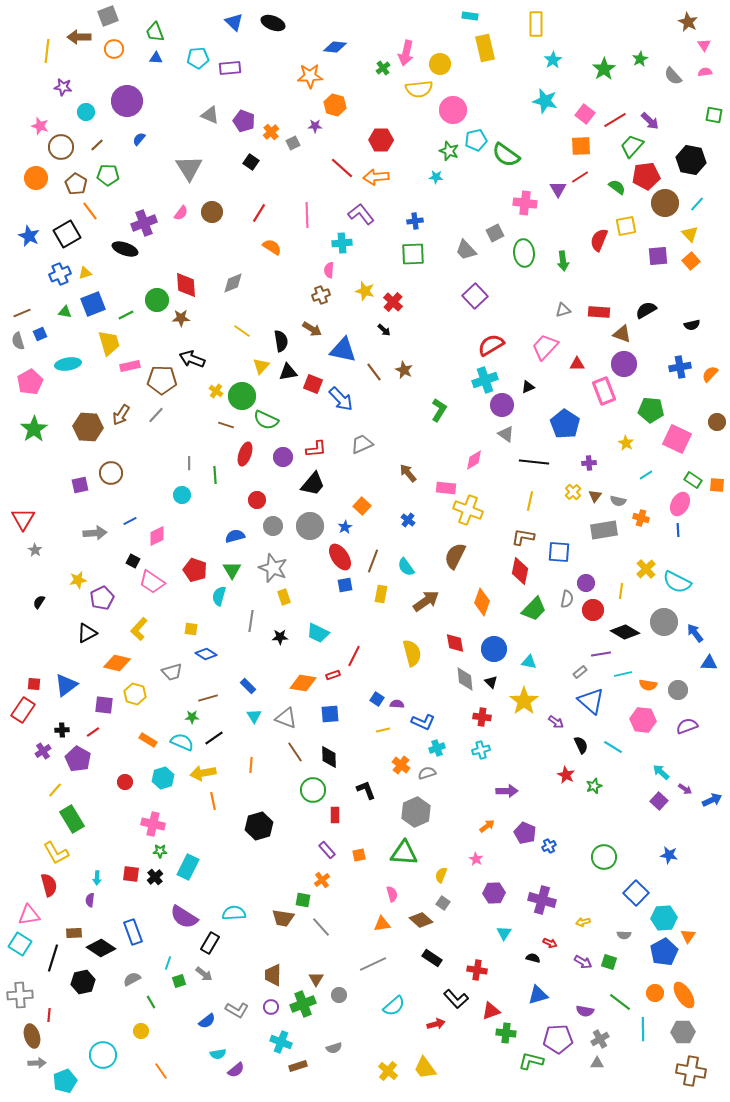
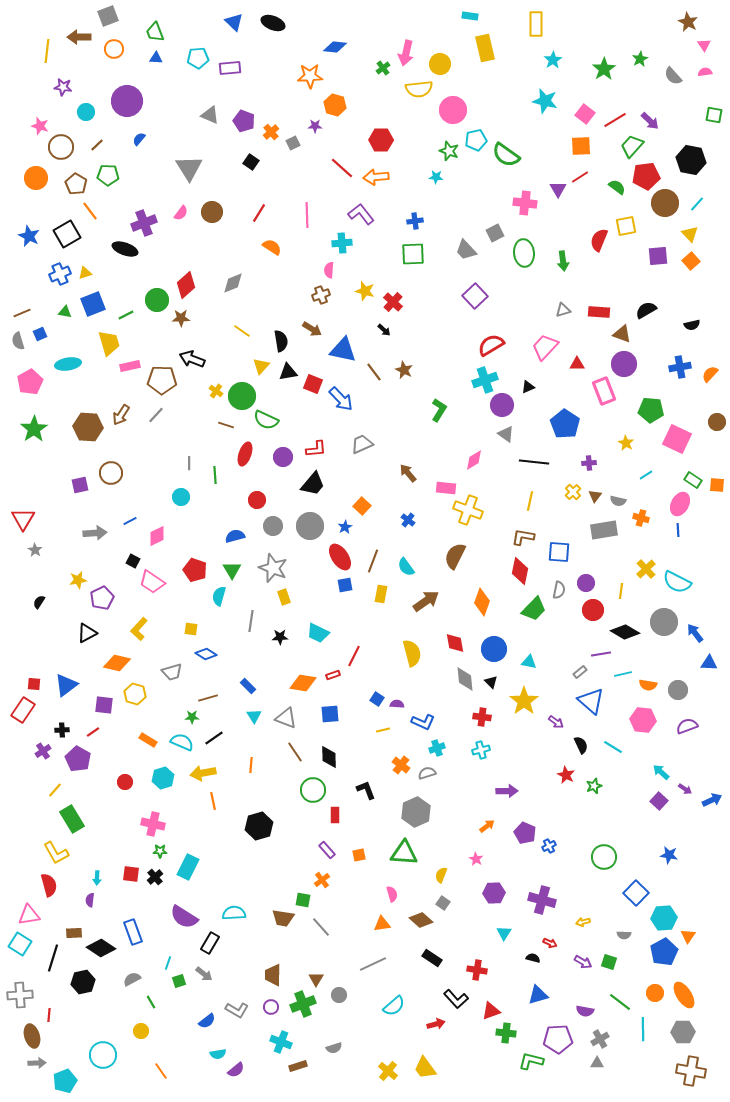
red diamond at (186, 285): rotated 52 degrees clockwise
cyan circle at (182, 495): moved 1 px left, 2 px down
gray semicircle at (567, 599): moved 8 px left, 9 px up
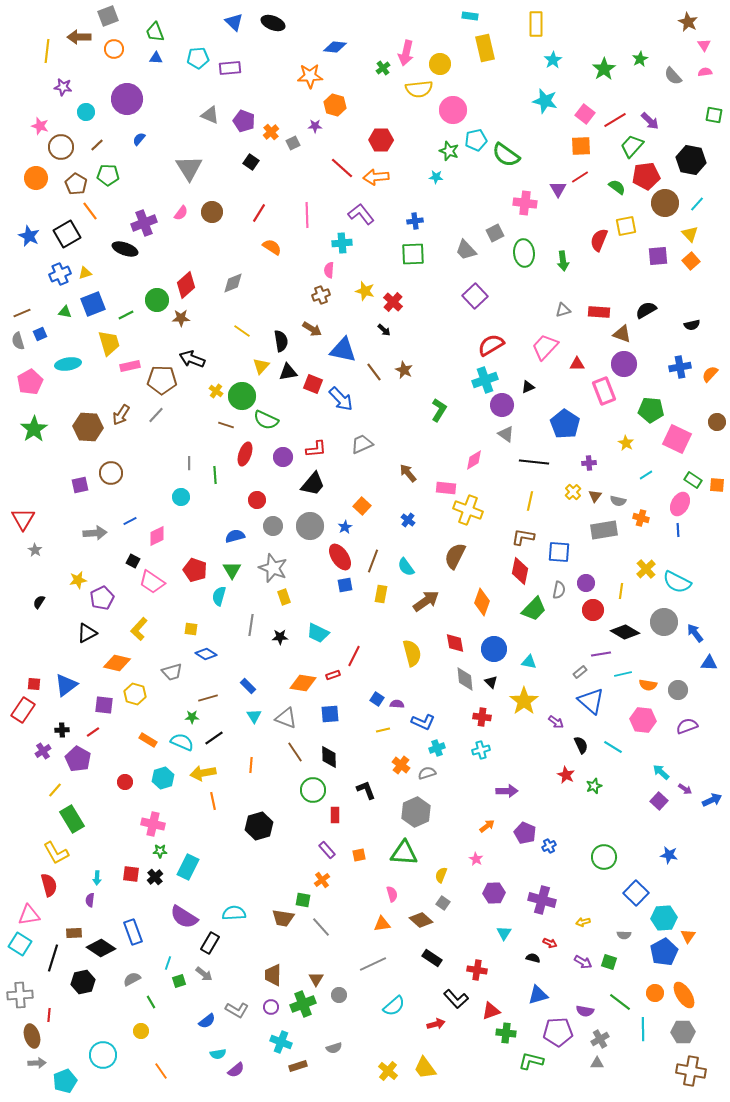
purple circle at (127, 101): moved 2 px up
gray line at (251, 621): moved 4 px down
purple pentagon at (558, 1039): moved 7 px up
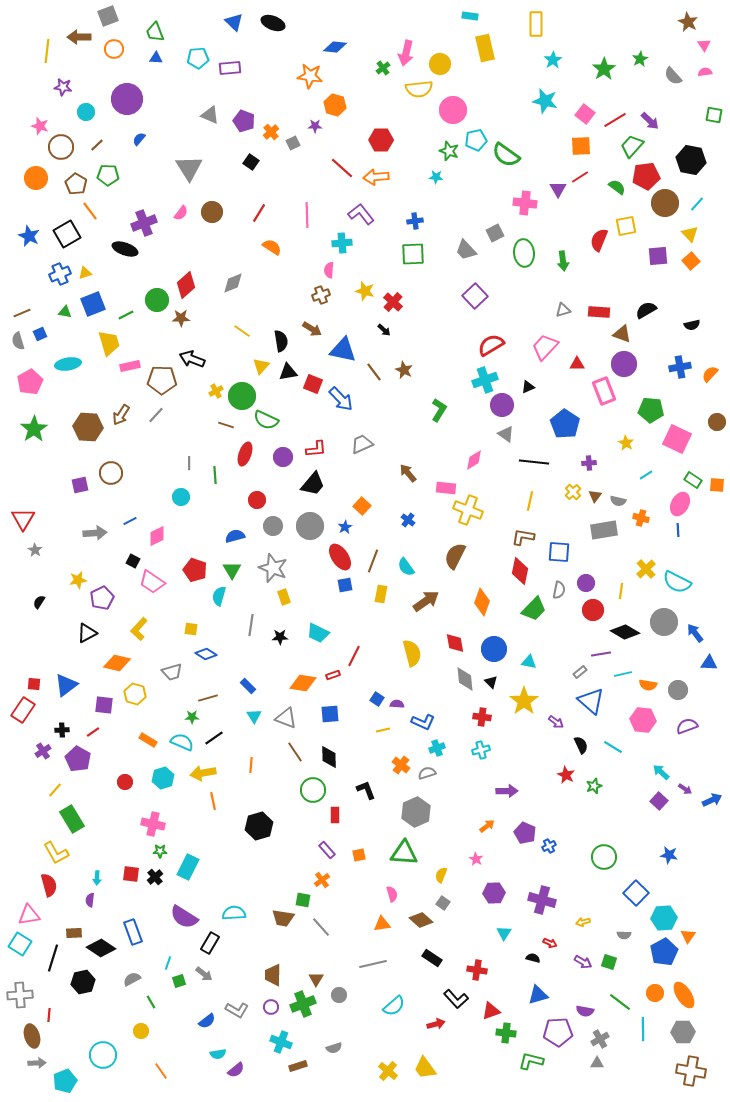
orange star at (310, 76): rotated 10 degrees clockwise
yellow cross at (216, 391): rotated 24 degrees clockwise
gray line at (373, 964): rotated 12 degrees clockwise
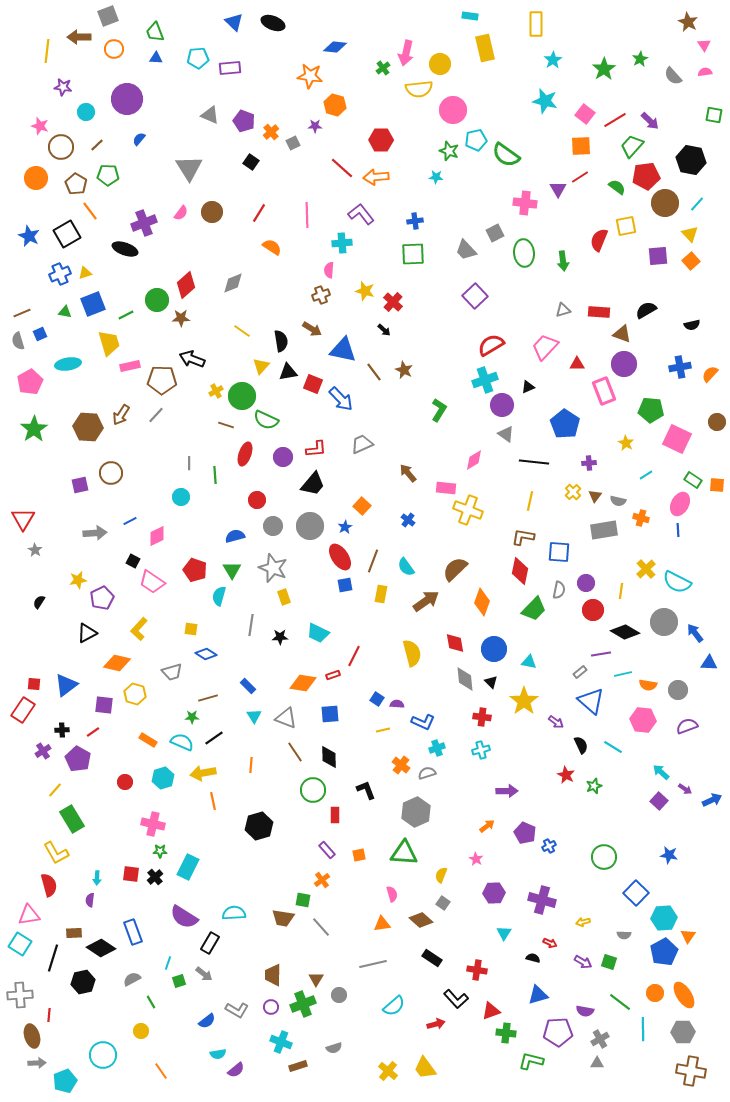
brown semicircle at (455, 556): moved 13 px down; rotated 20 degrees clockwise
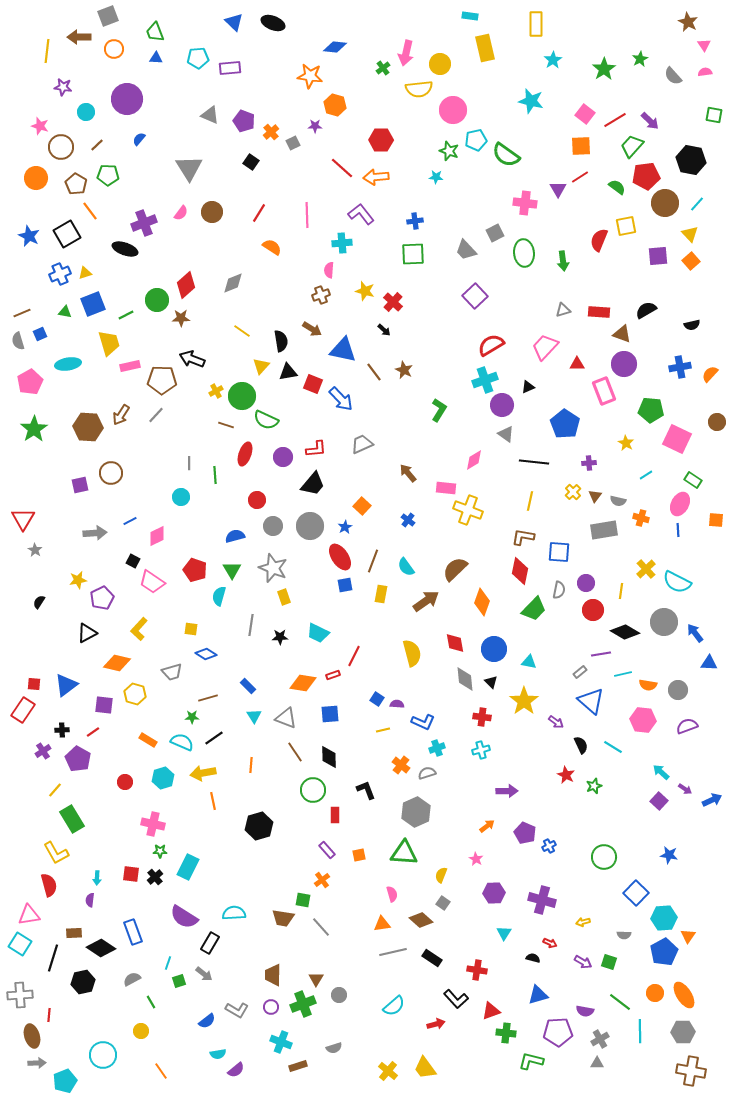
cyan star at (545, 101): moved 14 px left
orange square at (717, 485): moved 1 px left, 35 px down
gray line at (373, 964): moved 20 px right, 12 px up
cyan line at (643, 1029): moved 3 px left, 2 px down
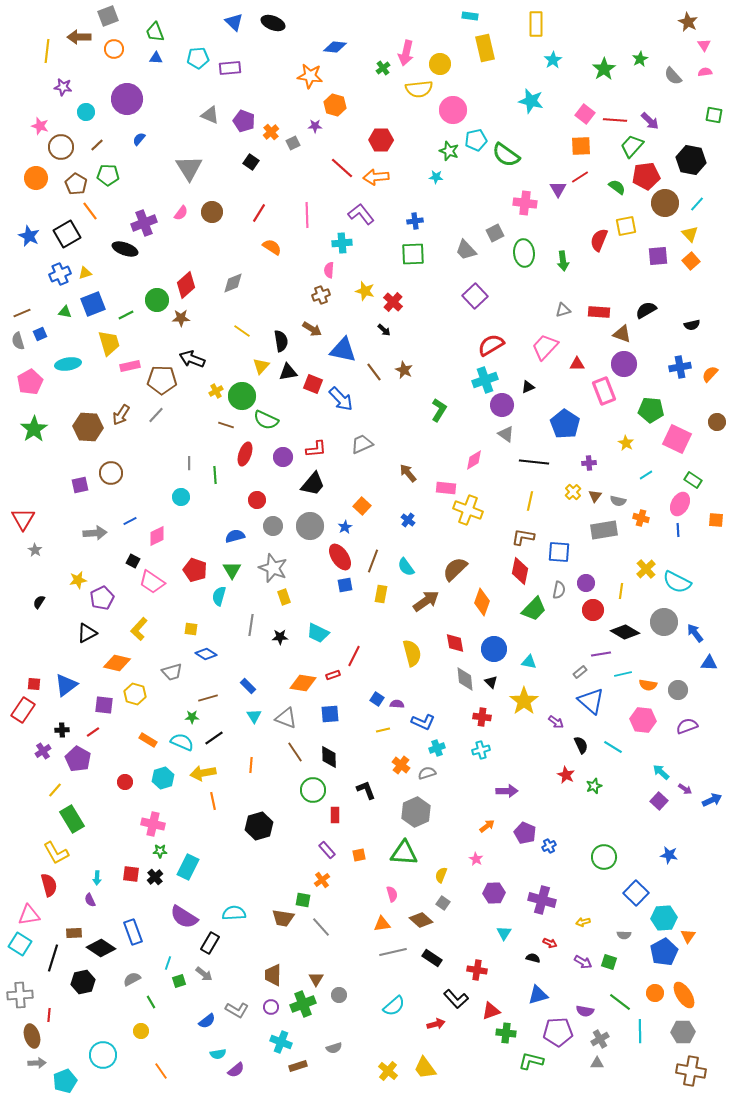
red line at (615, 120): rotated 35 degrees clockwise
purple semicircle at (90, 900): rotated 32 degrees counterclockwise
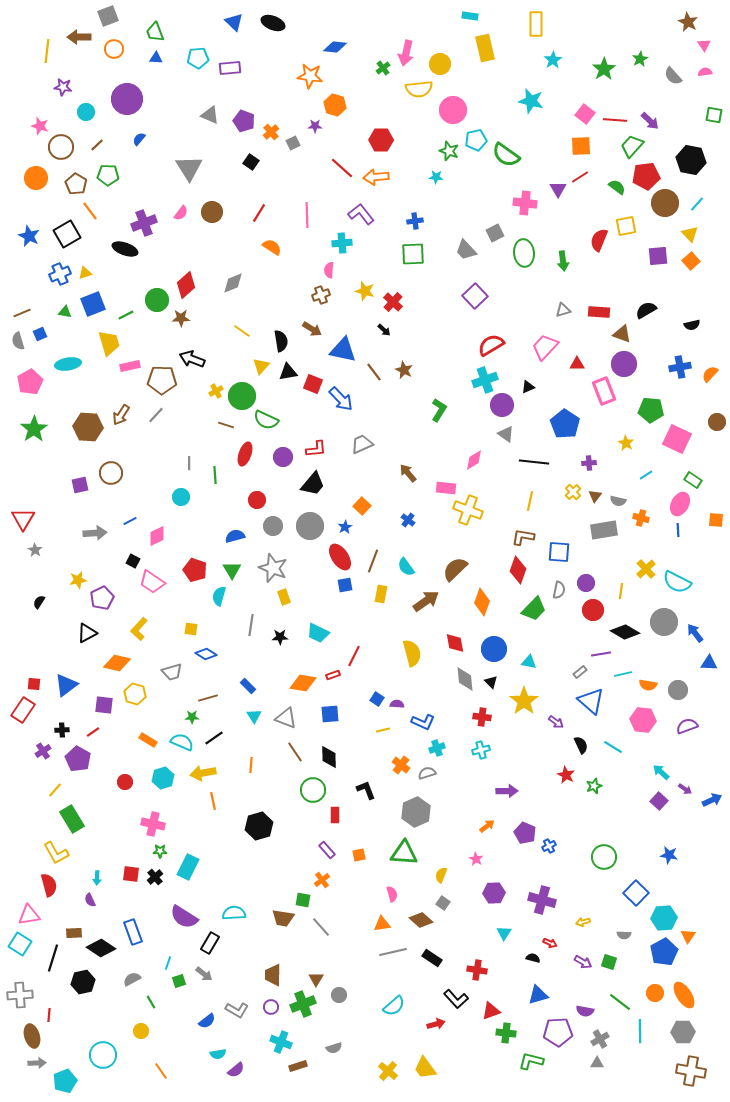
red diamond at (520, 571): moved 2 px left, 1 px up; rotated 8 degrees clockwise
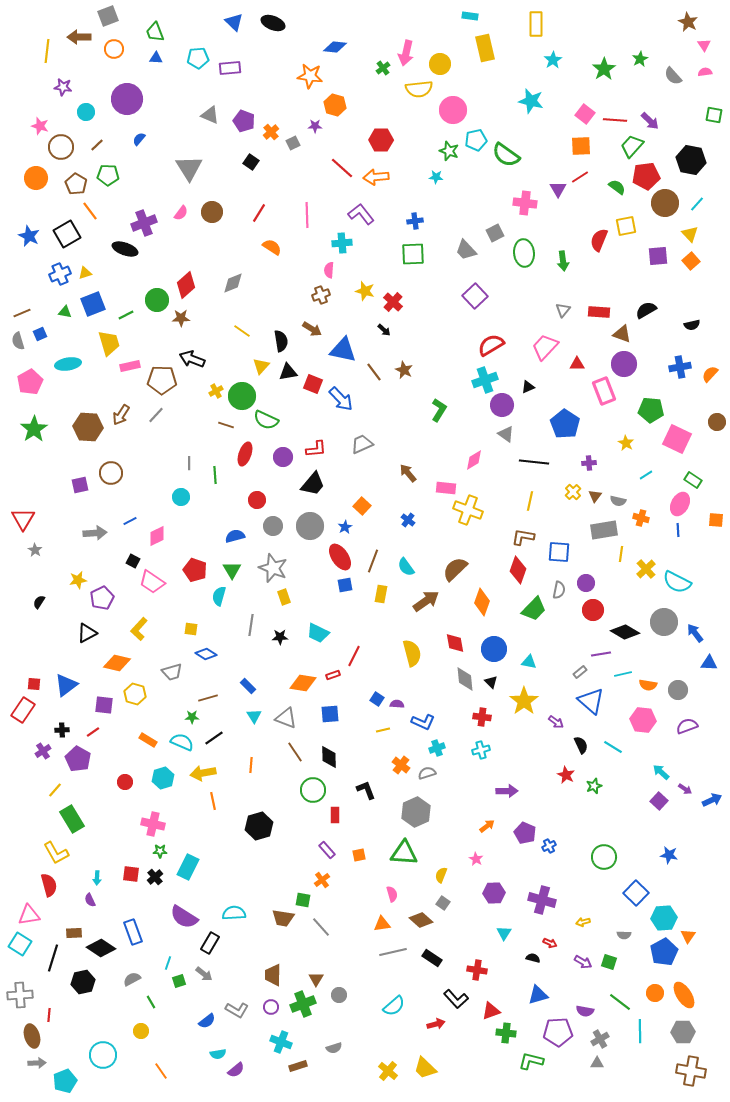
gray triangle at (563, 310): rotated 35 degrees counterclockwise
yellow line at (621, 591): moved 37 px up
yellow trapezoid at (425, 1068): rotated 10 degrees counterclockwise
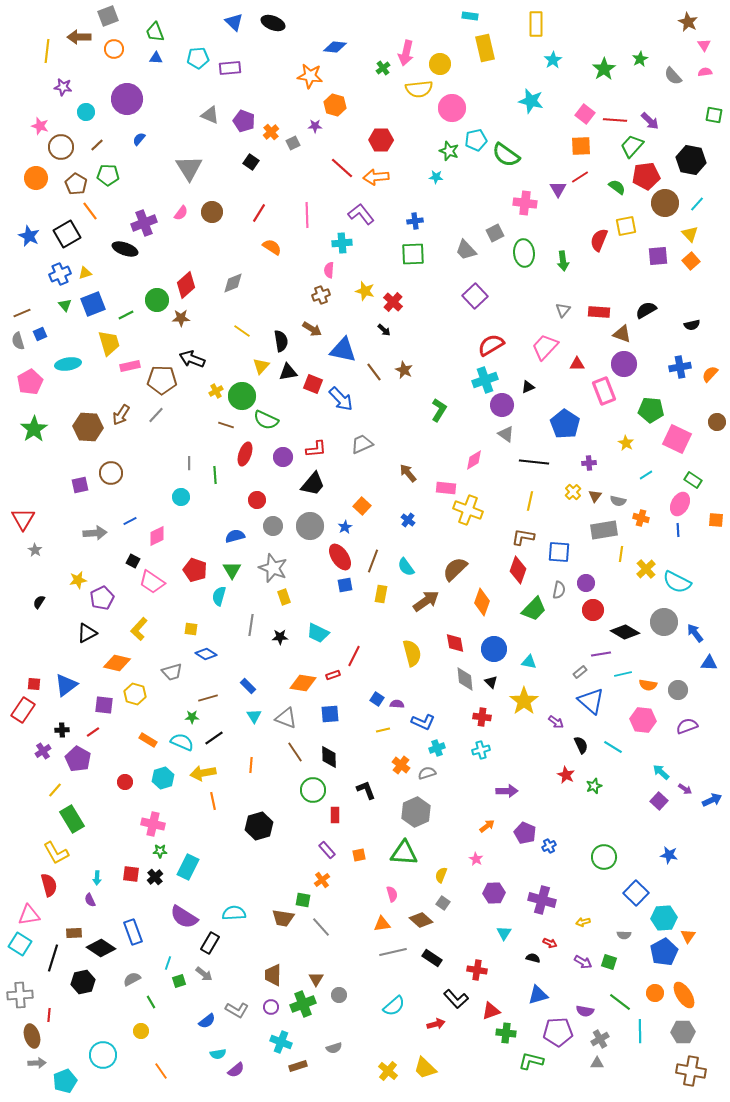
pink circle at (453, 110): moved 1 px left, 2 px up
green triangle at (65, 312): moved 7 px up; rotated 40 degrees clockwise
